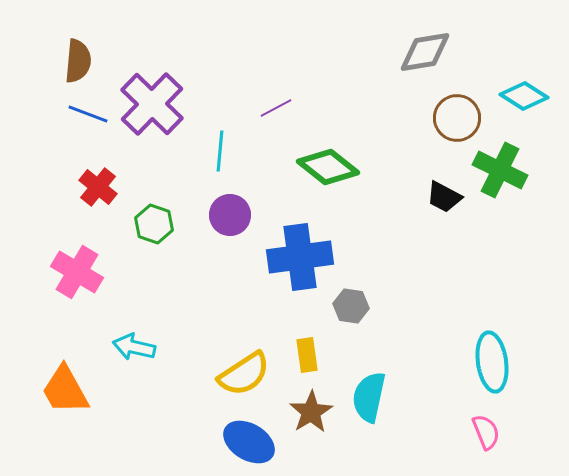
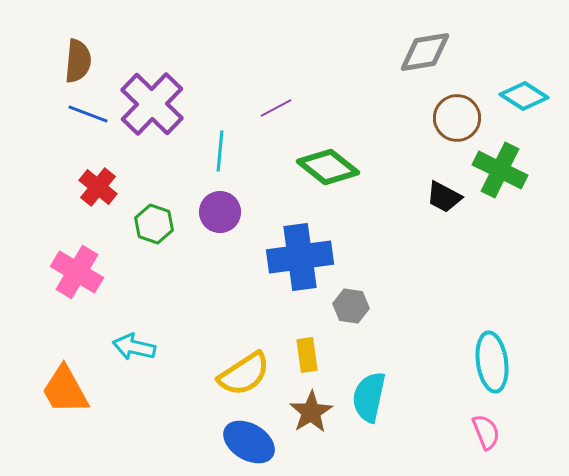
purple circle: moved 10 px left, 3 px up
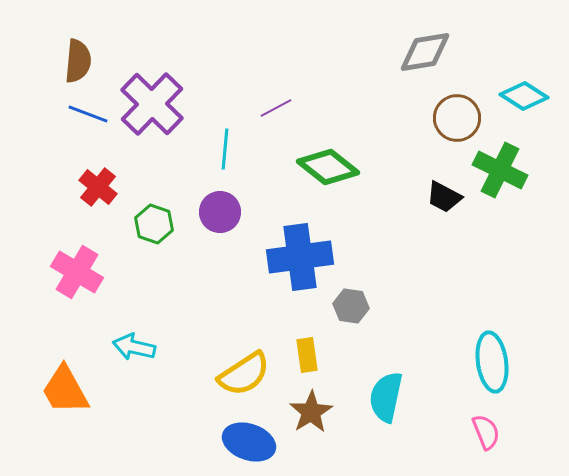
cyan line: moved 5 px right, 2 px up
cyan semicircle: moved 17 px right
blue ellipse: rotated 12 degrees counterclockwise
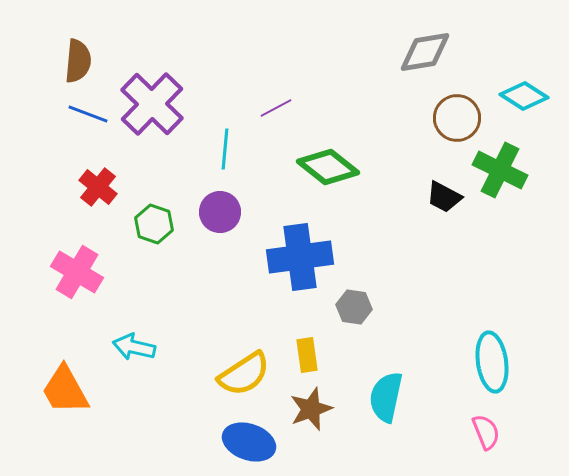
gray hexagon: moved 3 px right, 1 px down
brown star: moved 3 px up; rotated 12 degrees clockwise
